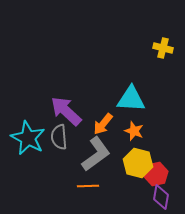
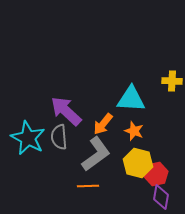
yellow cross: moved 9 px right, 33 px down; rotated 12 degrees counterclockwise
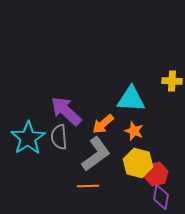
orange arrow: rotated 10 degrees clockwise
cyan star: rotated 12 degrees clockwise
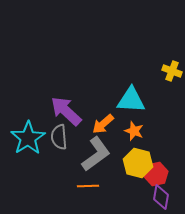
yellow cross: moved 10 px up; rotated 18 degrees clockwise
cyan triangle: moved 1 px down
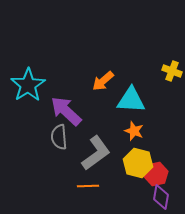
orange arrow: moved 43 px up
cyan star: moved 53 px up
gray L-shape: moved 1 px up
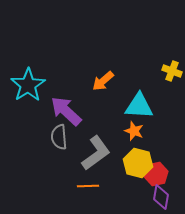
cyan triangle: moved 8 px right, 6 px down
